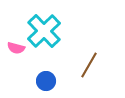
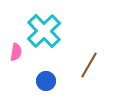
pink semicircle: moved 4 px down; rotated 96 degrees counterclockwise
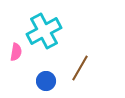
cyan cross: rotated 16 degrees clockwise
brown line: moved 9 px left, 3 px down
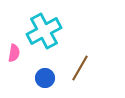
pink semicircle: moved 2 px left, 1 px down
blue circle: moved 1 px left, 3 px up
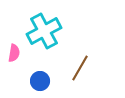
blue circle: moved 5 px left, 3 px down
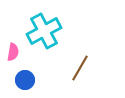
pink semicircle: moved 1 px left, 1 px up
blue circle: moved 15 px left, 1 px up
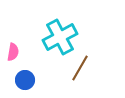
cyan cross: moved 16 px right, 6 px down
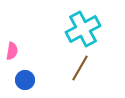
cyan cross: moved 23 px right, 8 px up
pink semicircle: moved 1 px left, 1 px up
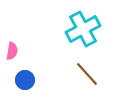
brown line: moved 7 px right, 6 px down; rotated 72 degrees counterclockwise
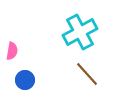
cyan cross: moved 3 px left, 3 px down
